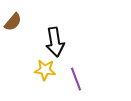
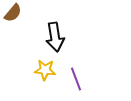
brown semicircle: moved 9 px up
black arrow: moved 5 px up
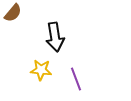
yellow star: moved 4 px left
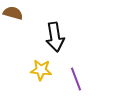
brown semicircle: rotated 114 degrees counterclockwise
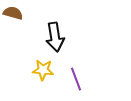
yellow star: moved 2 px right
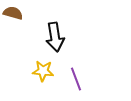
yellow star: moved 1 px down
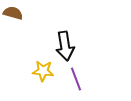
black arrow: moved 10 px right, 9 px down
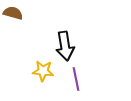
purple line: rotated 10 degrees clockwise
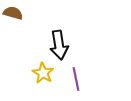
black arrow: moved 6 px left, 1 px up
yellow star: moved 2 px down; rotated 25 degrees clockwise
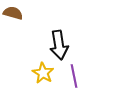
purple line: moved 2 px left, 3 px up
